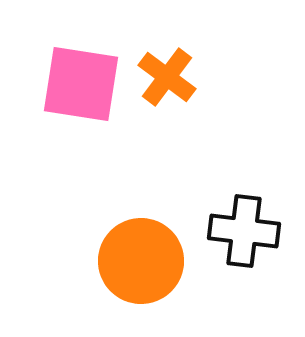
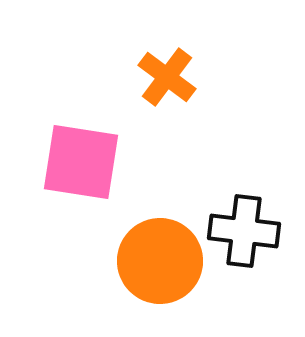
pink square: moved 78 px down
orange circle: moved 19 px right
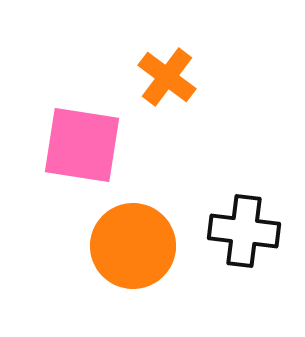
pink square: moved 1 px right, 17 px up
orange circle: moved 27 px left, 15 px up
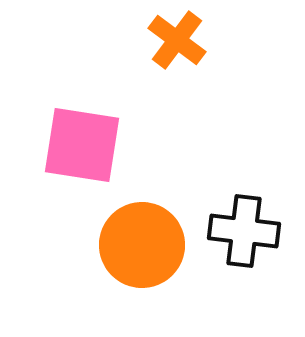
orange cross: moved 10 px right, 37 px up
orange circle: moved 9 px right, 1 px up
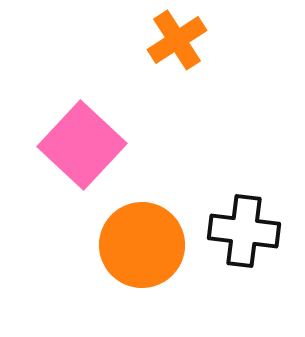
orange cross: rotated 20 degrees clockwise
pink square: rotated 34 degrees clockwise
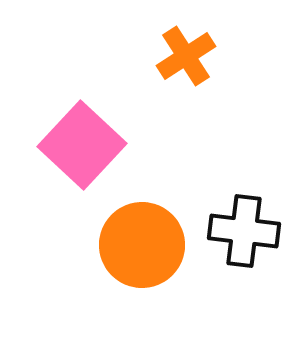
orange cross: moved 9 px right, 16 px down
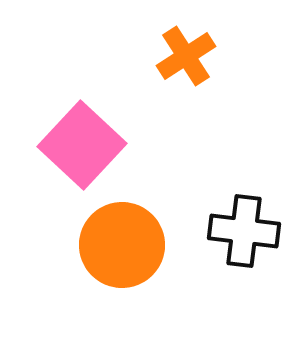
orange circle: moved 20 px left
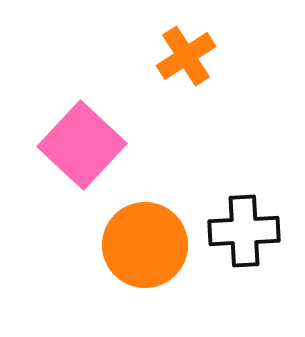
black cross: rotated 10 degrees counterclockwise
orange circle: moved 23 px right
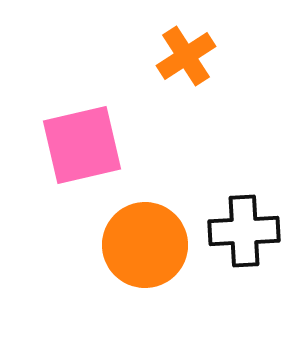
pink square: rotated 34 degrees clockwise
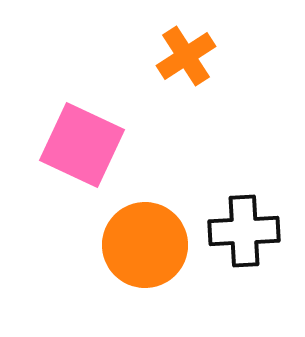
pink square: rotated 38 degrees clockwise
